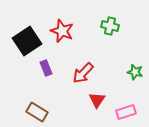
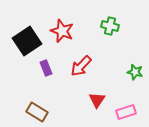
red arrow: moved 2 px left, 7 px up
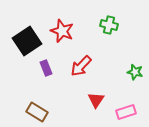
green cross: moved 1 px left, 1 px up
red triangle: moved 1 px left
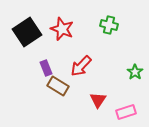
red star: moved 2 px up
black square: moved 9 px up
green star: rotated 21 degrees clockwise
red triangle: moved 2 px right
brown rectangle: moved 21 px right, 26 px up
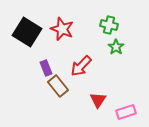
black square: rotated 24 degrees counterclockwise
green star: moved 19 px left, 25 px up
brown rectangle: rotated 20 degrees clockwise
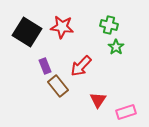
red star: moved 2 px up; rotated 15 degrees counterclockwise
purple rectangle: moved 1 px left, 2 px up
